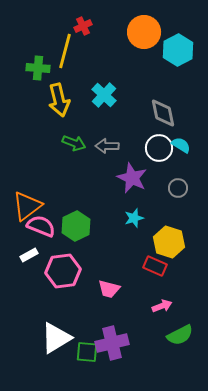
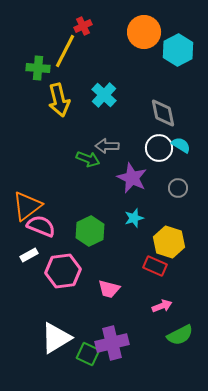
yellow line: rotated 12 degrees clockwise
green arrow: moved 14 px right, 16 px down
green hexagon: moved 14 px right, 5 px down
green square: moved 1 px right, 2 px down; rotated 20 degrees clockwise
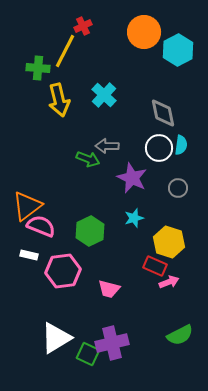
cyan semicircle: rotated 66 degrees clockwise
white rectangle: rotated 42 degrees clockwise
pink arrow: moved 7 px right, 24 px up
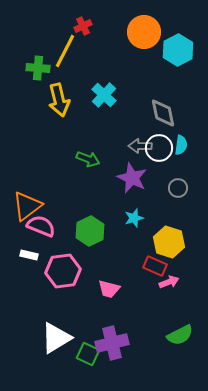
gray arrow: moved 33 px right
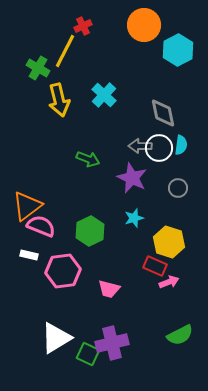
orange circle: moved 7 px up
green cross: rotated 25 degrees clockwise
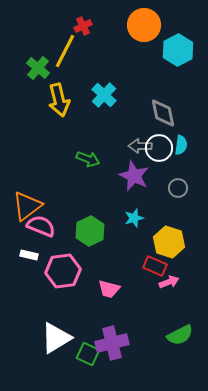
green cross: rotated 10 degrees clockwise
purple star: moved 2 px right, 2 px up
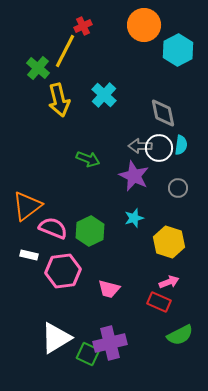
pink semicircle: moved 12 px right, 2 px down
red rectangle: moved 4 px right, 36 px down
purple cross: moved 2 px left
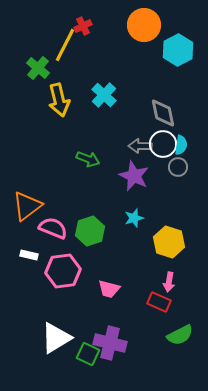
yellow line: moved 6 px up
white circle: moved 4 px right, 4 px up
gray circle: moved 21 px up
green hexagon: rotated 8 degrees clockwise
pink arrow: rotated 120 degrees clockwise
purple cross: rotated 28 degrees clockwise
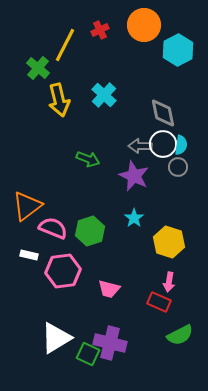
red cross: moved 17 px right, 4 px down
cyan star: rotated 18 degrees counterclockwise
